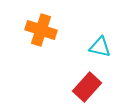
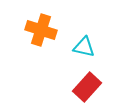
cyan triangle: moved 16 px left
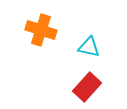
cyan triangle: moved 5 px right
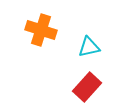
cyan triangle: rotated 25 degrees counterclockwise
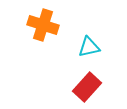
orange cross: moved 2 px right, 5 px up
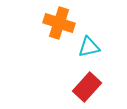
orange cross: moved 16 px right, 2 px up
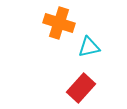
red rectangle: moved 6 px left, 1 px down
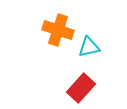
orange cross: moved 1 px left, 7 px down
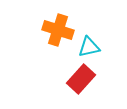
red rectangle: moved 9 px up
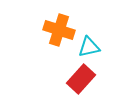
orange cross: moved 1 px right
